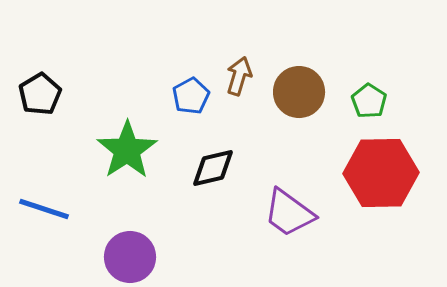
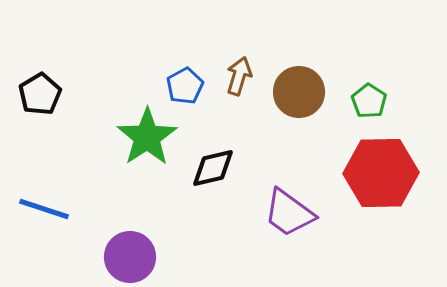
blue pentagon: moved 6 px left, 10 px up
green star: moved 20 px right, 13 px up
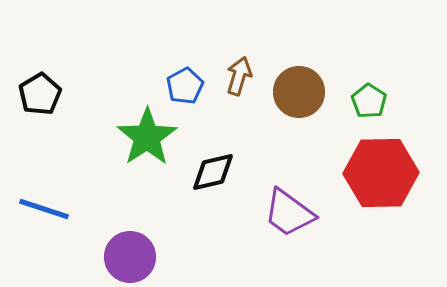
black diamond: moved 4 px down
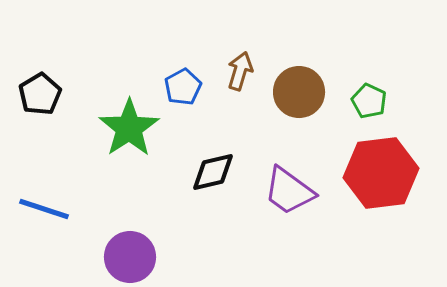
brown arrow: moved 1 px right, 5 px up
blue pentagon: moved 2 px left, 1 px down
green pentagon: rotated 8 degrees counterclockwise
green star: moved 18 px left, 9 px up
red hexagon: rotated 6 degrees counterclockwise
purple trapezoid: moved 22 px up
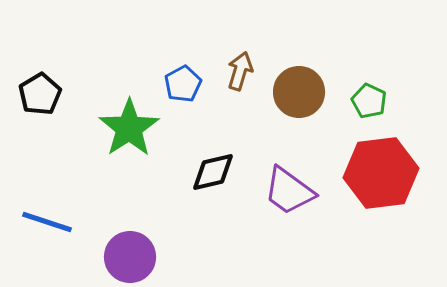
blue pentagon: moved 3 px up
blue line: moved 3 px right, 13 px down
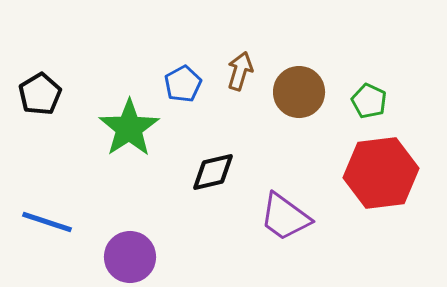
purple trapezoid: moved 4 px left, 26 px down
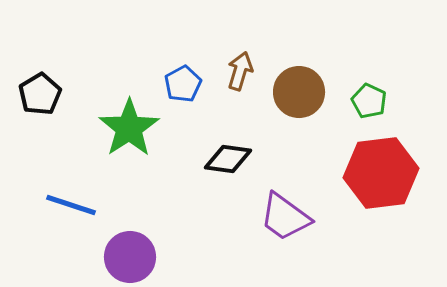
black diamond: moved 15 px right, 13 px up; rotated 21 degrees clockwise
blue line: moved 24 px right, 17 px up
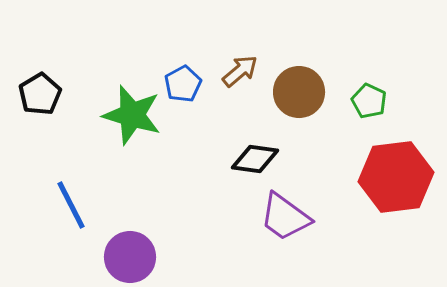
brown arrow: rotated 33 degrees clockwise
green star: moved 3 px right, 13 px up; rotated 22 degrees counterclockwise
black diamond: moved 27 px right
red hexagon: moved 15 px right, 4 px down
blue line: rotated 45 degrees clockwise
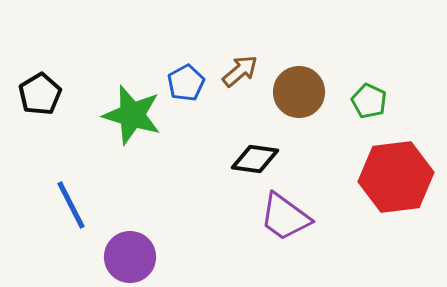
blue pentagon: moved 3 px right, 1 px up
